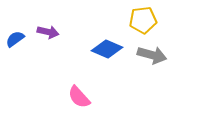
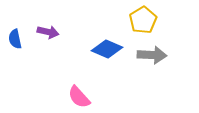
yellow pentagon: rotated 24 degrees counterclockwise
blue semicircle: rotated 66 degrees counterclockwise
gray arrow: rotated 12 degrees counterclockwise
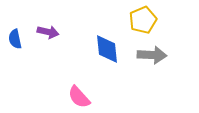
yellow pentagon: rotated 8 degrees clockwise
blue diamond: rotated 60 degrees clockwise
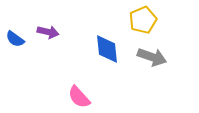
blue semicircle: rotated 42 degrees counterclockwise
gray arrow: moved 2 px down; rotated 16 degrees clockwise
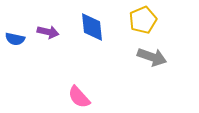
blue semicircle: rotated 24 degrees counterclockwise
blue diamond: moved 15 px left, 22 px up
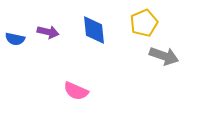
yellow pentagon: moved 1 px right, 3 px down
blue diamond: moved 2 px right, 3 px down
gray arrow: moved 12 px right, 1 px up
pink semicircle: moved 3 px left, 6 px up; rotated 25 degrees counterclockwise
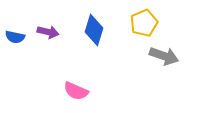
blue diamond: rotated 24 degrees clockwise
blue semicircle: moved 2 px up
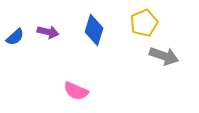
blue semicircle: rotated 54 degrees counterclockwise
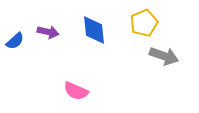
blue diamond: rotated 24 degrees counterclockwise
blue semicircle: moved 4 px down
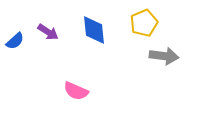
purple arrow: rotated 20 degrees clockwise
gray arrow: rotated 12 degrees counterclockwise
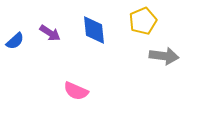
yellow pentagon: moved 1 px left, 2 px up
purple arrow: moved 2 px right, 1 px down
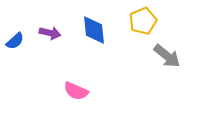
purple arrow: rotated 20 degrees counterclockwise
gray arrow: moved 3 px right; rotated 32 degrees clockwise
